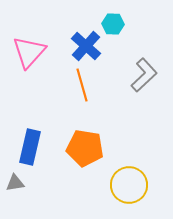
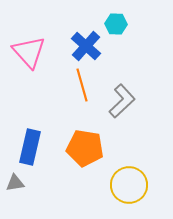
cyan hexagon: moved 3 px right
pink triangle: rotated 24 degrees counterclockwise
gray L-shape: moved 22 px left, 26 px down
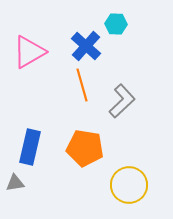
pink triangle: rotated 42 degrees clockwise
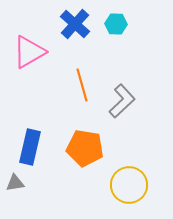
blue cross: moved 11 px left, 22 px up
